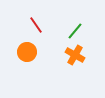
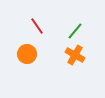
red line: moved 1 px right, 1 px down
orange circle: moved 2 px down
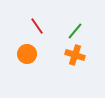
orange cross: rotated 12 degrees counterclockwise
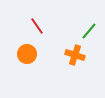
green line: moved 14 px right
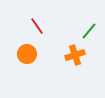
orange cross: rotated 36 degrees counterclockwise
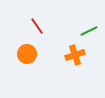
green line: rotated 24 degrees clockwise
